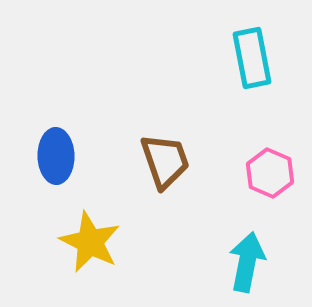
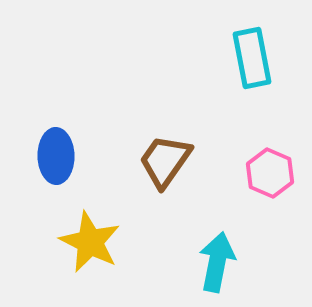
brown trapezoid: rotated 126 degrees counterclockwise
cyan arrow: moved 30 px left
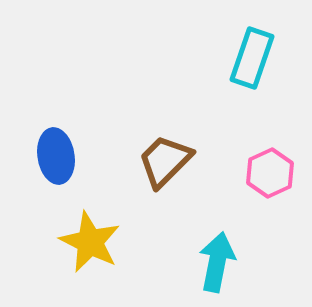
cyan rectangle: rotated 30 degrees clockwise
blue ellipse: rotated 8 degrees counterclockwise
brown trapezoid: rotated 10 degrees clockwise
pink hexagon: rotated 12 degrees clockwise
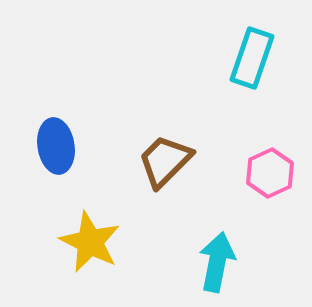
blue ellipse: moved 10 px up
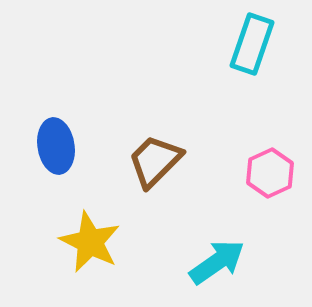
cyan rectangle: moved 14 px up
brown trapezoid: moved 10 px left
cyan arrow: rotated 44 degrees clockwise
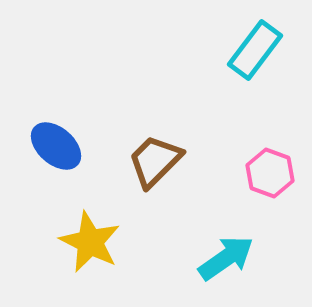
cyan rectangle: moved 3 px right, 6 px down; rotated 18 degrees clockwise
blue ellipse: rotated 40 degrees counterclockwise
pink hexagon: rotated 15 degrees counterclockwise
cyan arrow: moved 9 px right, 4 px up
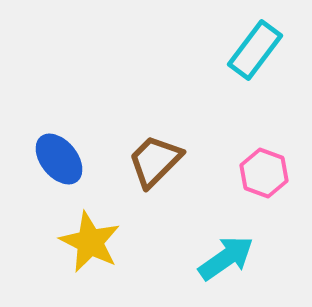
blue ellipse: moved 3 px right, 13 px down; rotated 10 degrees clockwise
pink hexagon: moved 6 px left
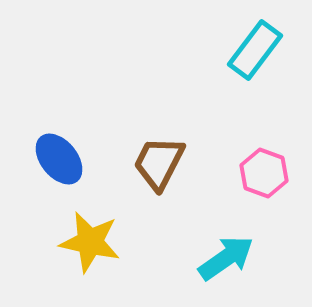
brown trapezoid: moved 4 px right, 2 px down; rotated 18 degrees counterclockwise
yellow star: rotated 14 degrees counterclockwise
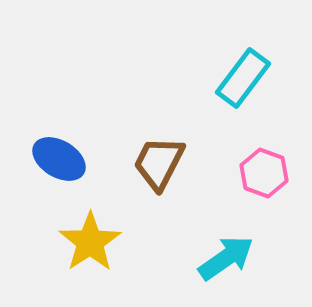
cyan rectangle: moved 12 px left, 28 px down
blue ellipse: rotated 20 degrees counterclockwise
yellow star: rotated 26 degrees clockwise
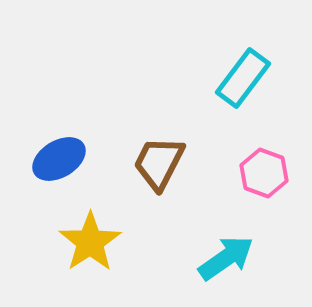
blue ellipse: rotated 62 degrees counterclockwise
